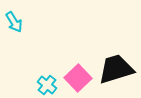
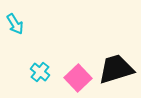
cyan arrow: moved 1 px right, 2 px down
cyan cross: moved 7 px left, 13 px up
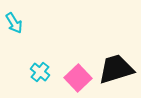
cyan arrow: moved 1 px left, 1 px up
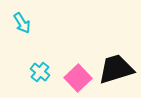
cyan arrow: moved 8 px right
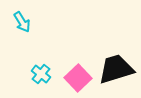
cyan arrow: moved 1 px up
cyan cross: moved 1 px right, 2 px down
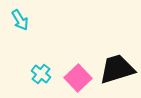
cyan arrow: moved 2 px left, 2 px up
black trapezoid: moved 1 px right
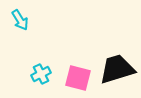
cyan cross: rotated 24 degrees clockwise
pink square: rotated 32 degrees counterclockwise
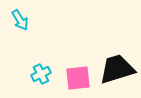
pink square: rotated 20 degrees counterclockwise
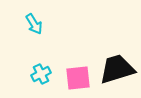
cyan arrow: moved 14 px right, 4 px down
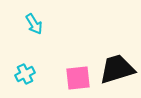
cyan cross: moved 16 px left
